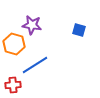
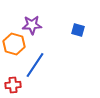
purple star: rotated 12 degrees counterclockwise
blue square: moved 1 px left
blue line: rotated 24 degrees counterclockwise
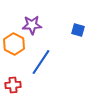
orange hexagon: rotated 10 degrees clockwise
blue line: moved 6 px right, 3 px up
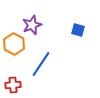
purple star: rotated 18 degrees counterclockwise
blue line: moved 2 px down
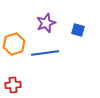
purple star: moved 14 px right, 2 px up
orange hexagon: rotated 15 degrees clockwise
blue line: moved 4 px right, 11 px up; rotated 48 degrees clockwise
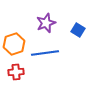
blue square: rotated 16 degrees clockwise
red cross: moved 3 px right, 13 px up
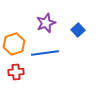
blue square: rotated 16 degrees clockwise
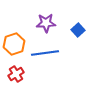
purple star: rotated 18 degrees clockwise
red cross: moved 2 px down; rotated 28 degrees counterclockwise
